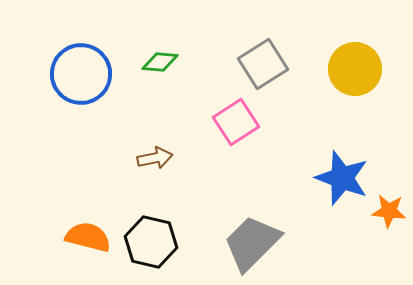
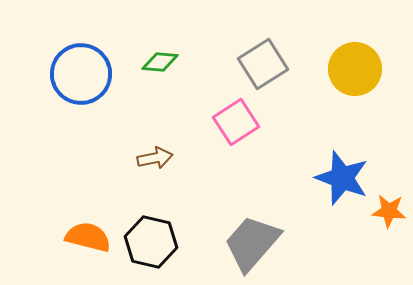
gray trapezoid: rotated 4 degrees counterclockwise
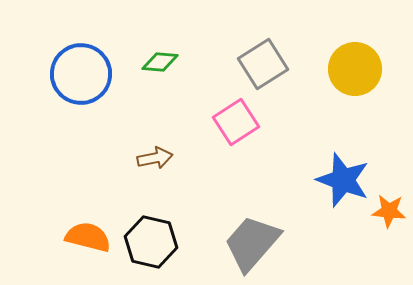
blue star: moved 1 px right, 2 px down
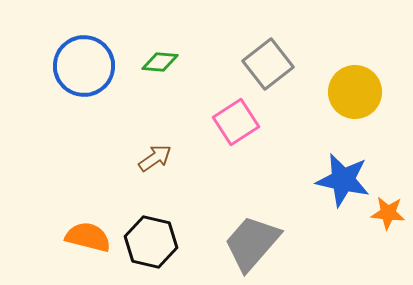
gray square: moved 5 px right; rotated 6 degrees counterclockwise
yellow circle: moved 23 px down
blue circle: moved 3 px right, 8 px up
brown arrow: rotated 24 degrees counterclockwise
blue star: rotated 8 degrees counterclockwise
orange star: moved 1 px left, 2 px down
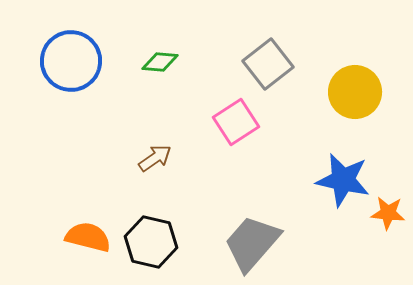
blue circle: moved 13 px left, 5 px up
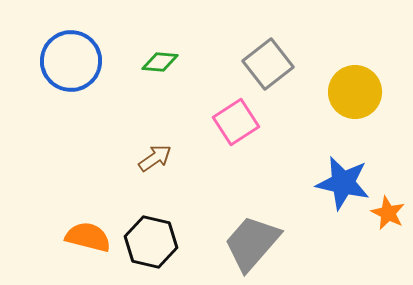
blue star: moved 3 px down
orange star: rotated 20 degrees clockwise
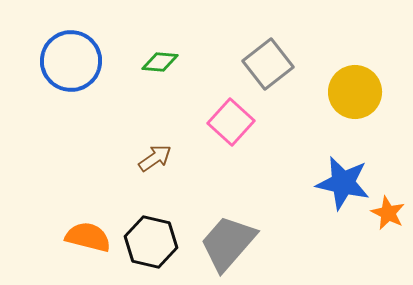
pink square: moved 5 px left; rotated 15 degrees counterclockwise
gray trapezoid: moved 24 px left
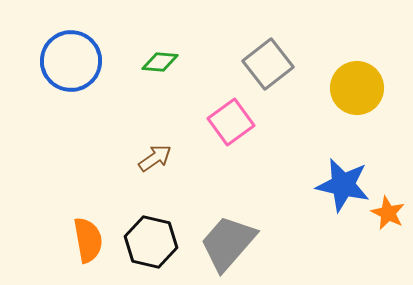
yellow circle: moved 2 px right, 4 px up
pink square: rotated 12 degrees clockwise
blue star: moved 2 px down
orange semicircle: moved 3 px down; rotated 66 degrees clockwise
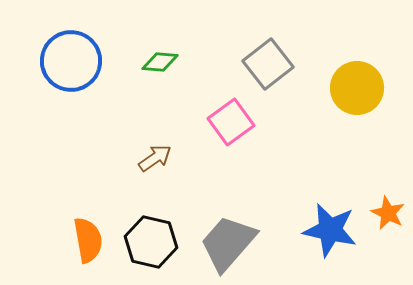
blue star: moved 13 px left, 45 px down
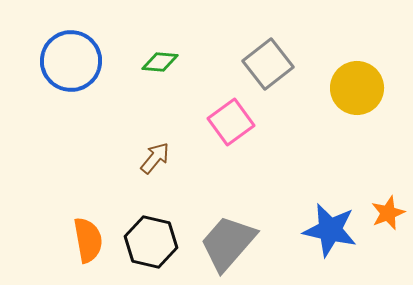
brown arrow: rotated 16 degrees counterclockwise
orange star: rotated 24 degrees clockwise
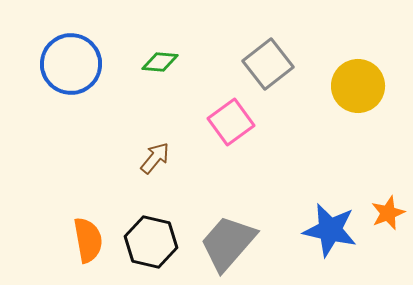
blue circle: moved 3 px down
yellow circle: moved 1 px right, 2 px up
